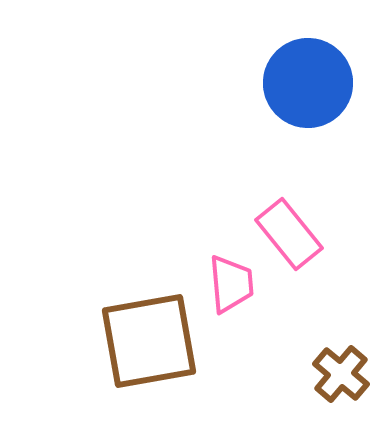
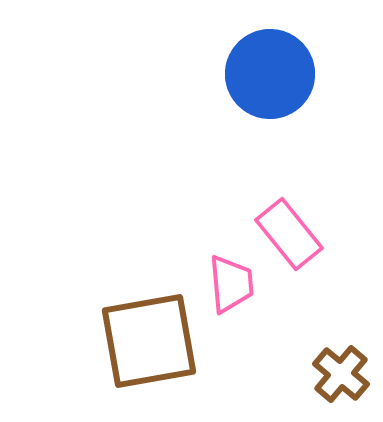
blue circle: moved 38 px left, 9 px up
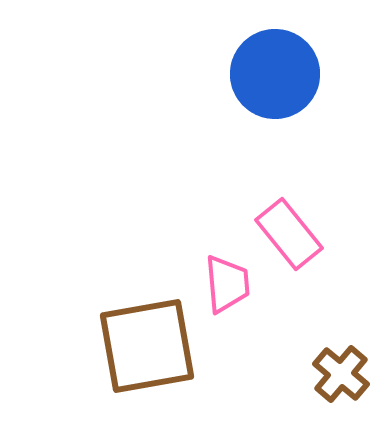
blue circle: moved 5 px right
pink trapezoid: moved 4 px left
brown square: moved 2 px left, 5 px down
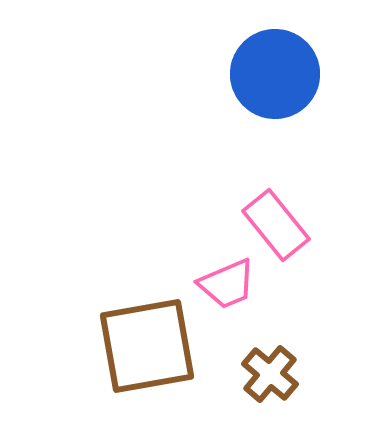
pink rectangle: moved 13 px left, 9 px up
pink trapezoid: rotated 72 degrees clockwise
brown cross: moved 71 px left
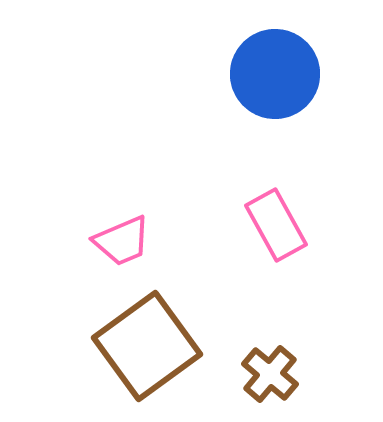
pink rectangle: rotated 10 degrees clockwise
pink trapezoid: moved 105 px left, 43 px up
brown square: rotated 26 degrees counterclockwise
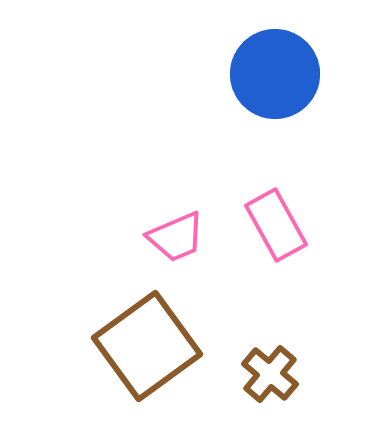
pink trapezoid: moved 54 px right, 4 px up
